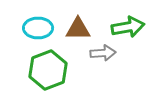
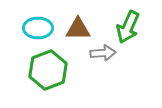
green arrow: rotated 124 degrees clockwise
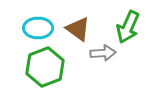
brown triangle: rotated 36 degrees clockwise
green hexagon: moved 3 px left, 3 px up
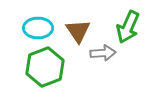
brown triangle: moved 2 px down; rotated 20 degrees clockwise
